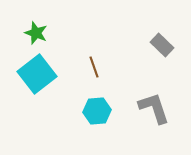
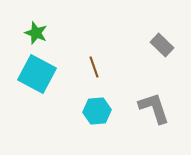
cyan square: rotated 24 degrees counterclockwise
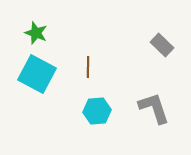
brown line: moved 6 px left; rotated 20 degrees clockwise
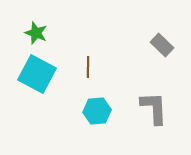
gray L-shape: rotated 15 degrees clockwise
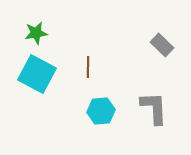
green star: rotated 30 degrees counterclockwise
cyan hexagon: moved 4 px right
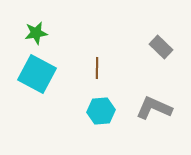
gray rectangle: moved 1 px left, 2 px down
brown line: moved 9 px right, 1 px down
gray L-shape: rotated 63 degrees counterclockwise
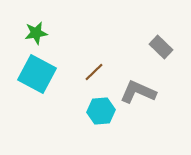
brown line: moved 3 px left, 4 px down; rotated 45 degrees clockwise
gray L-shape: moved 16 px left, 16 px up
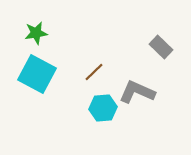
gray L-shape: moved 1 px left
cyan hexagon: moved 2 px right, 3 px up
